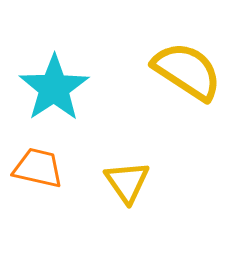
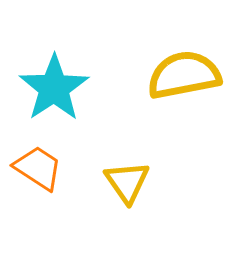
yellow semicircle: moved 3 px left, 4 px down; rotated 44 degrees counterclockwise
orange trapezoid: rotated 20 degrees clockwise
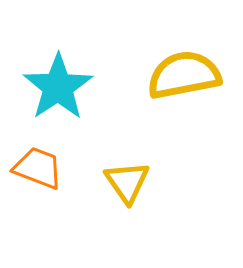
cyan star: moved 4 px right, 1 px up
orange trapezoid: rotated 12 degrees counterclockwise
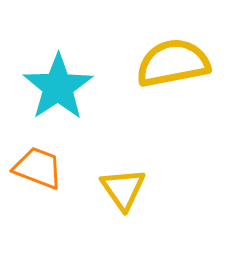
yellow semicircle: moved 11 px left, 12 px up
yellow triangle: moved 4 px left, 7 px down
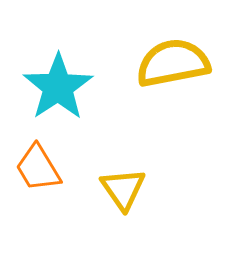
orange trapezoid: rotated 142 degrees counterclockwise
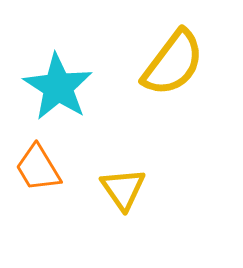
yellow semicircle: rotated 138 degrees clockwise
cyan star: rotated 6 degrees counterclockwise
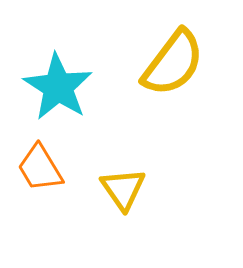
orange trapezoid: moved 2 px right
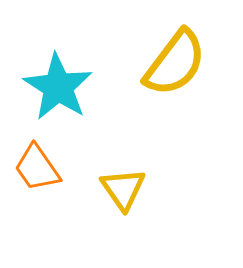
yellow semicircle: moved 2 px right
orange trapezoid: moved 3 px left; rotated 4 degrees counterclockwise
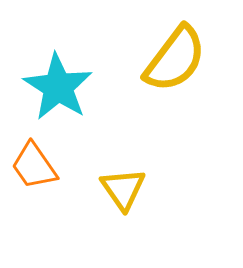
yellow semicircle: moved 4 px up
orange trapezoid: moved 3 px left, 2 px up
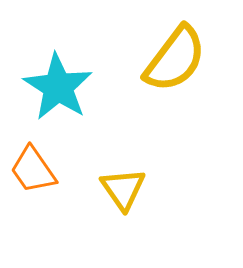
orange trapezoid: moved 1 px left, 4 px down
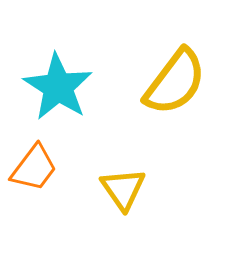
yellow semicircle: moved 23 px down
orange trapezoid: moved 1 px right, 2 px up; rotated 108 degrees counterclockwise
